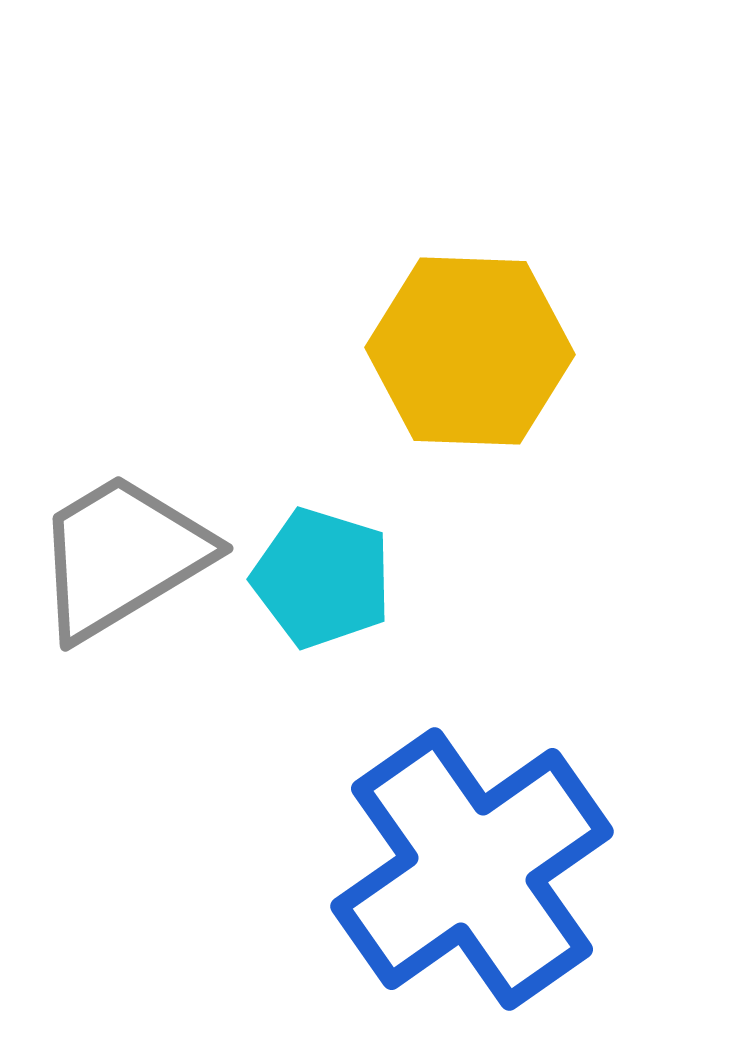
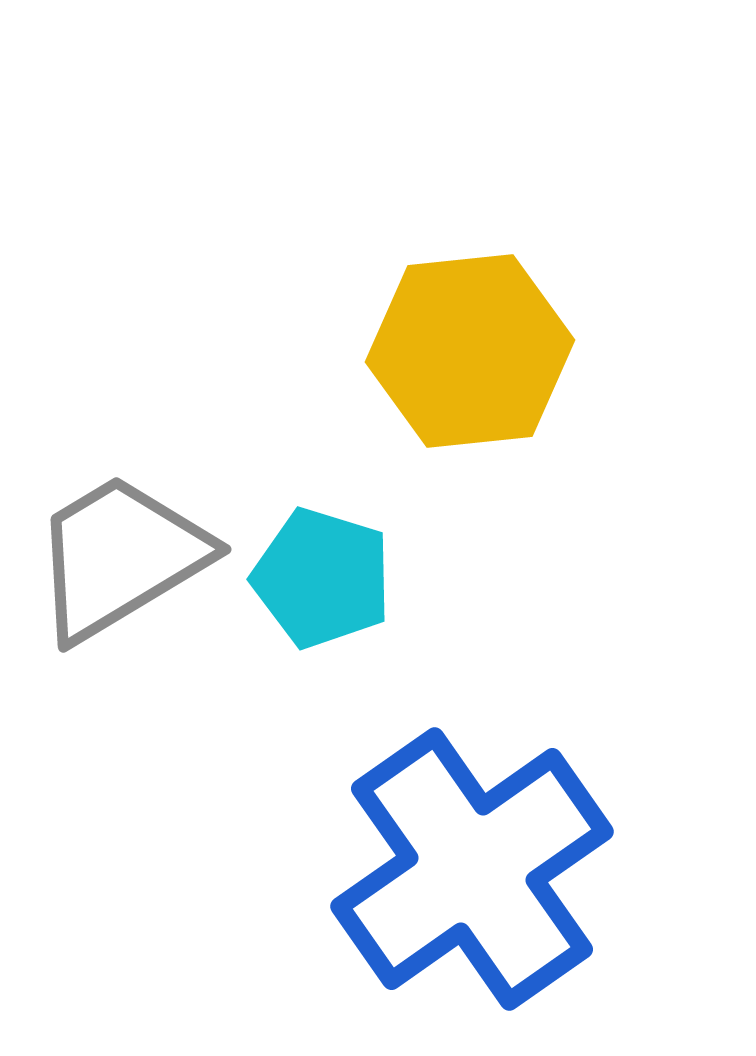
yellow hexagon: rotated 8 degrees counterclockwise
gray trapezoid: moved 2 px left, 1 px down
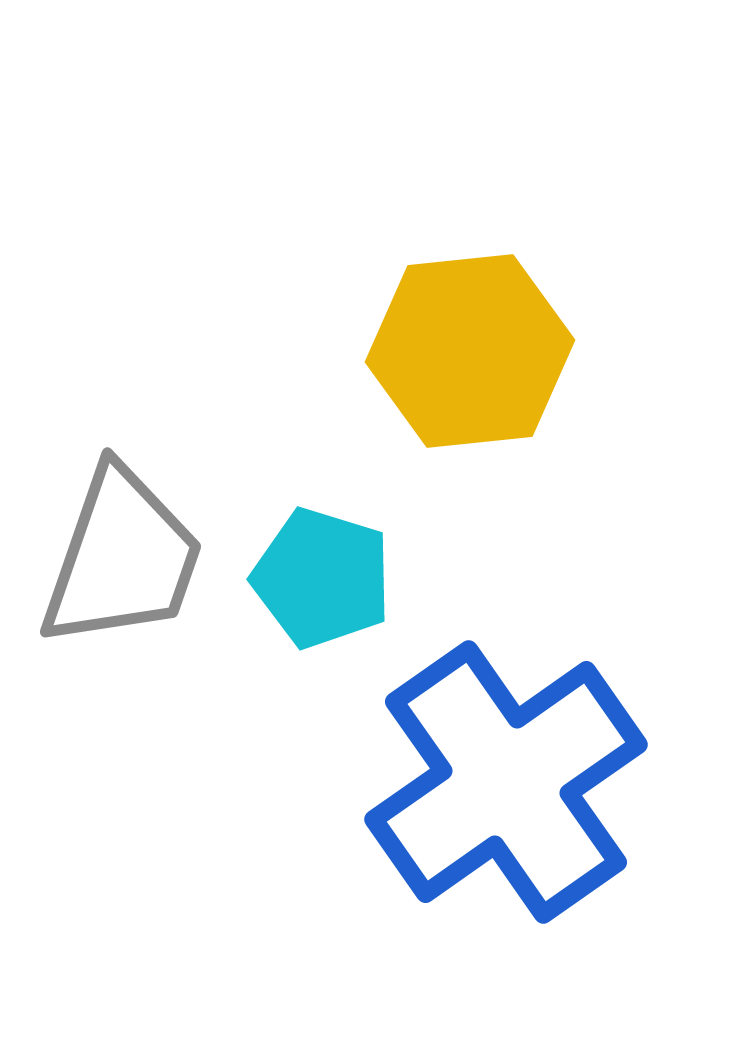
gray trapezoid: moved 2 px right, 1 px down; rotated 140 degrees clockwise
blue cross: moved 34 px right, 87 px up
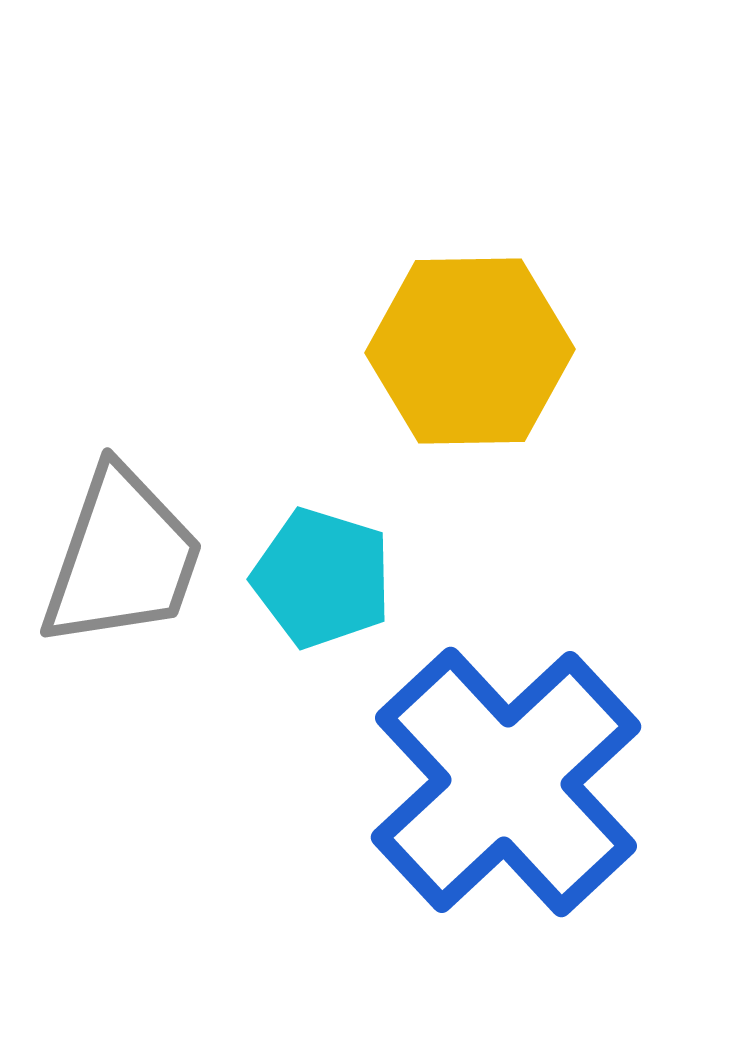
yellow hexagon: rotated 5 degrees clockwise
blue cross: rotated 8 degrees counterclockwise
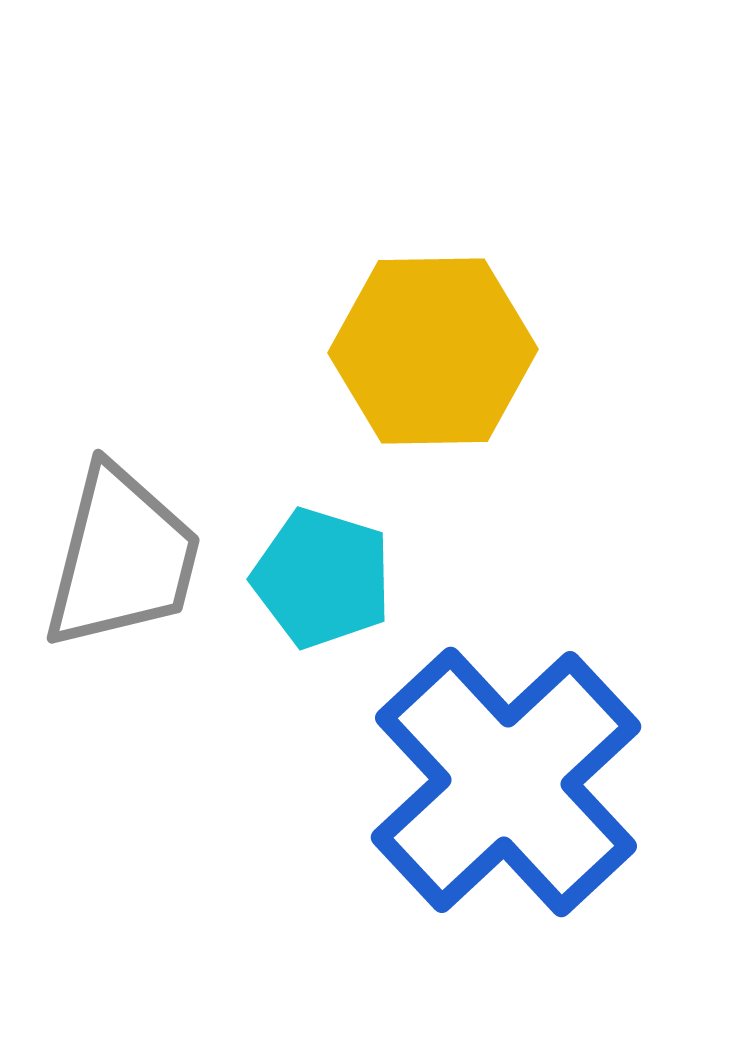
yellow hexagon: moved 37 px left
gray trapezoid: rotated 5 degrees counterclockwise
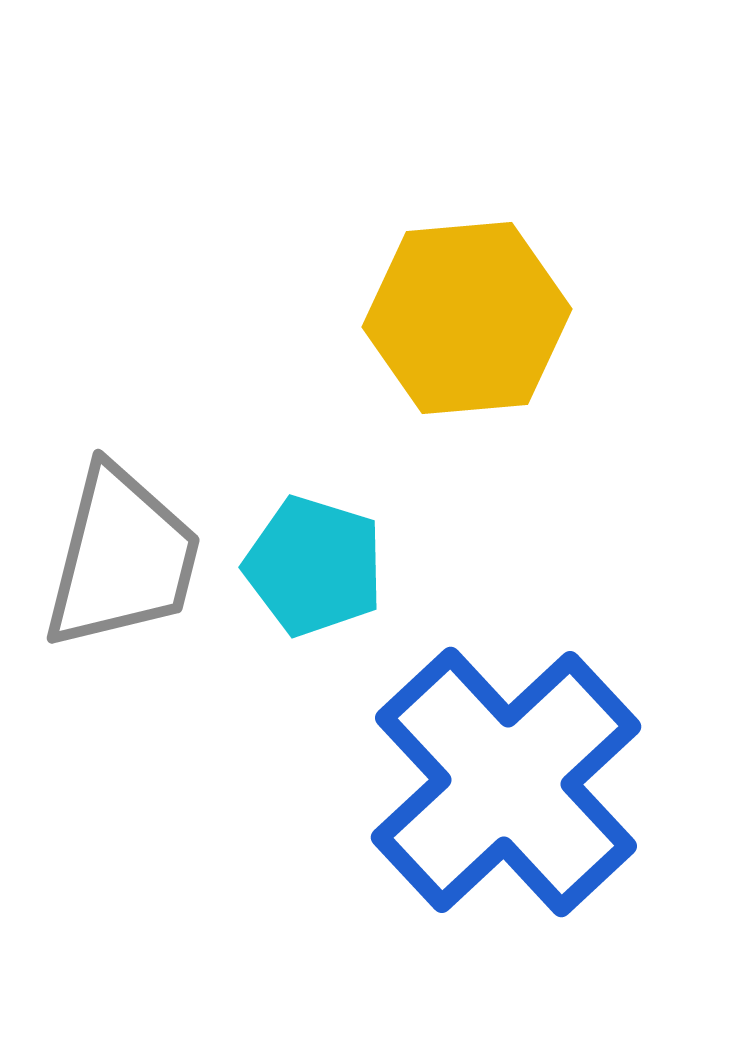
yellow hexagon: moved 34 px right, 33 px up; rotated 4 degrees counterclockwise
cyan pentagon: moved 8 px left, 12 px up
